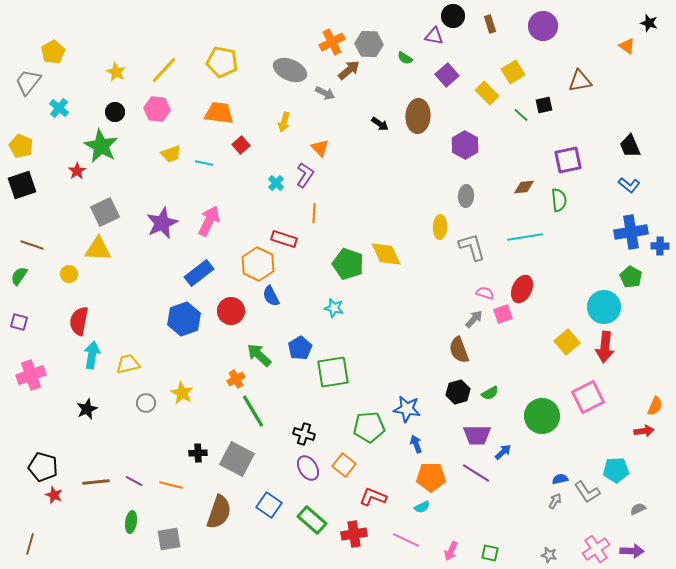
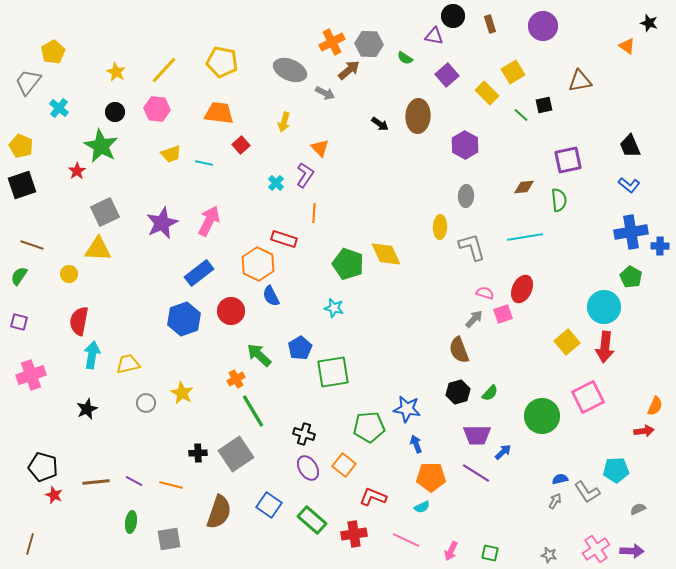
green semicircle at (490, 393): rotated 18 degrees counterclockwise
gray square at (237, 459): moved 1 px left, 5 px up; rotated 28 degrees clockwise
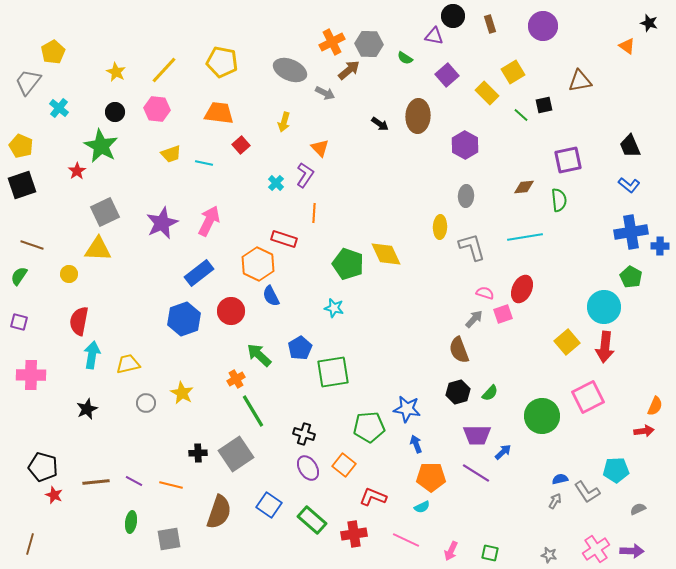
pink cross at (31, 375): rotated 20 degrees clockwise
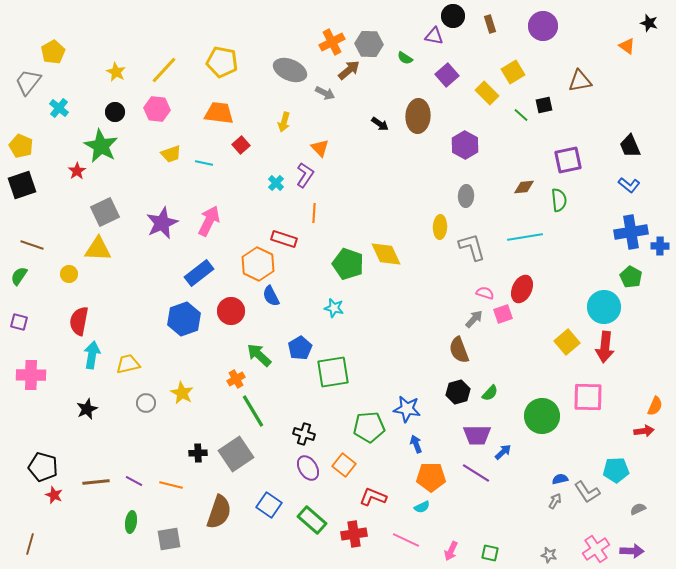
pink square at (588, 397): rotated 28 degrees clockwise
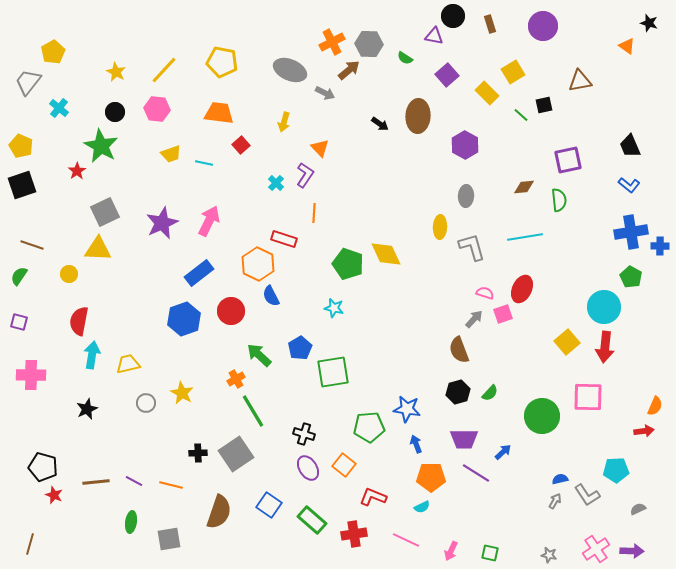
purple trapezoid at (477, 435): moved 13 px left, 4 px down
gray L-shape at (587, 492): moved 3 px down
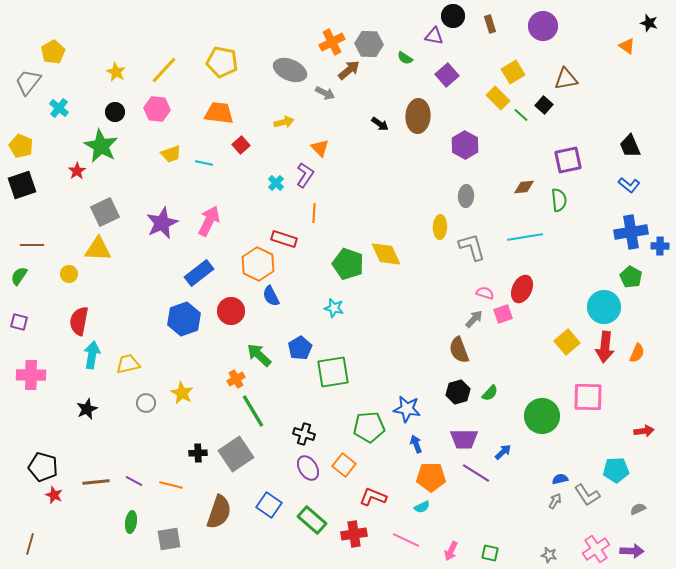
brown triangle at (580, 81): moved 14 px left, 2 px up
yellow rectangle at (487, 93): moved 11 px right, 5 px down
black square at (544, 105): rotated 36 degrees counterclockwise
yellow arrow at (284, 122): rotated 120 degrees counterclockwise
brown line at (32, 245): rotated 20 degrees counterclockwise
orange semicircle at (655, 406): moved 18 px left, 53 px up
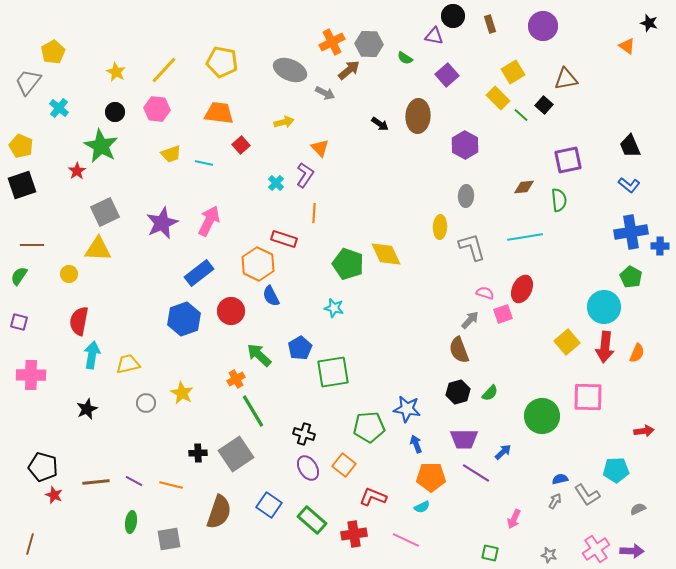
gray arrow at (474, 319): moved 4 px left, 1 px down
pink arrow at (451, 551): moved 63 px right, 32 px up
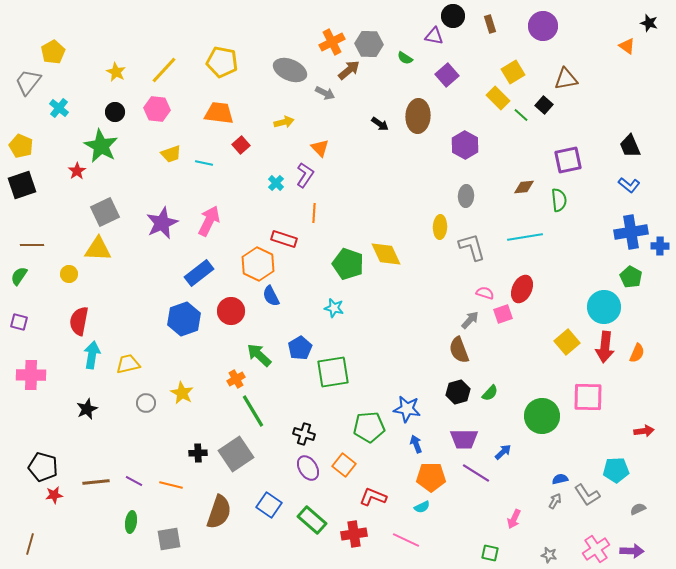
red star at (54, 495): rotated 30 degrees counterclockwise
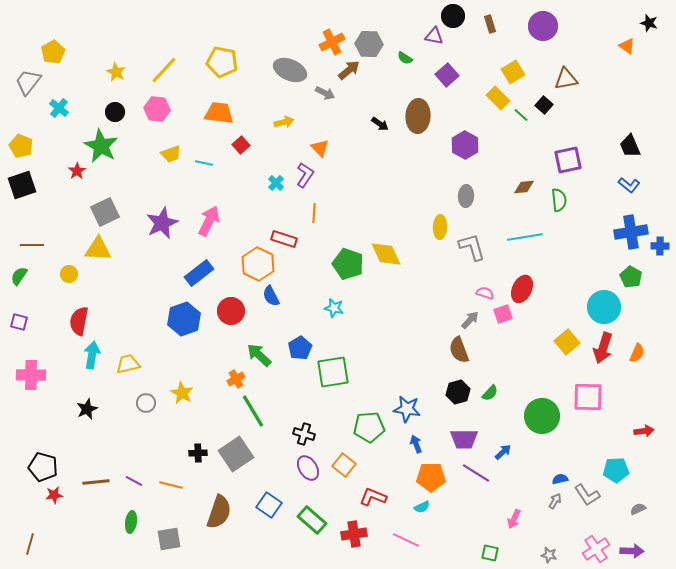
red arrow at (605, 347): moved 2 px left, 1 px down; rotated 12 degrees clockwise
